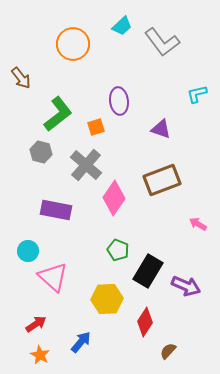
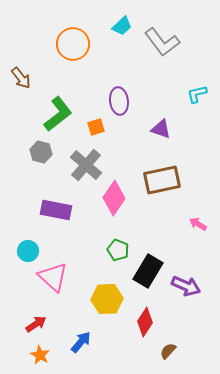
brown rectangle: rotated 9 degrees clockwise
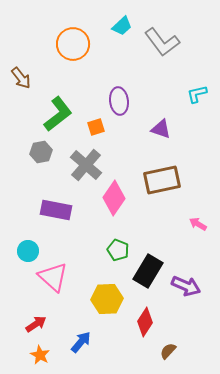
gray hexagon: rotated 25 degrees counterclockwise
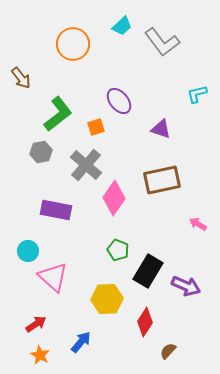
purple ellipse: rotated 32 degrees counterclockwise
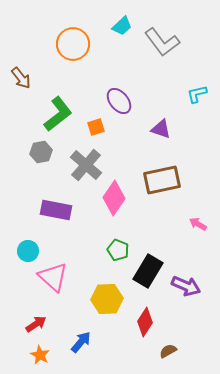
brown semicircle: rotated 18 degrees clockwise
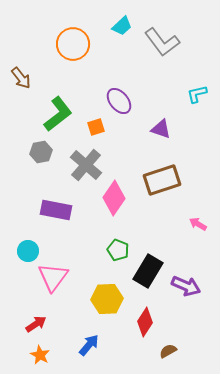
brown rectangle: rotated 6 degrees counterclockwise
pink triangle: rotated 24 degrees clockwise
blue arrow: moved 8 px right, 3 px down
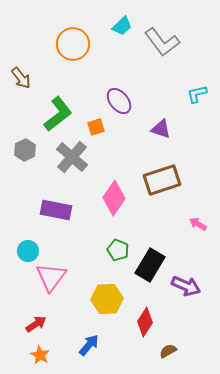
gray hexagon: moved 16 px left, 2 px up; rotated 15 degrees counterclockwise
gray cross: moved 14 px left, 8 px up
black rectangle: moved 2 px right, 6 px up
pink triangle: moved 2 px left
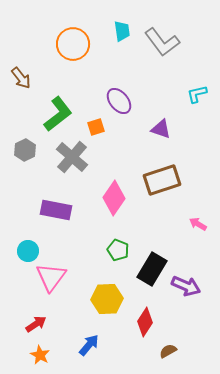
cyan trapezoid: moved 5 px down; rotated 55 degrees counterclockwise
black rectangle: moved 2 px right, 4 px down
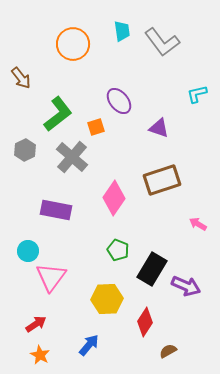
purple triangle: moved 2 px left, 1 px up
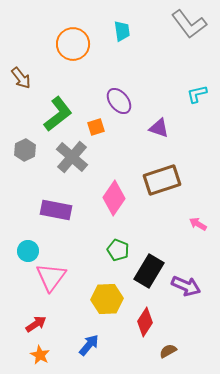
gray L-shape: moved 27 px right, 18 px up
black rectangle: moved 3 px left, 2 px down
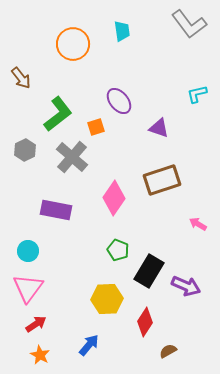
pink triangle: moved 23 px left, 11 px down
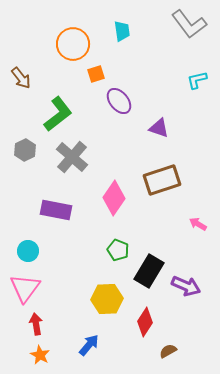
cyan L-shape: moved 14 px up
orange square: moved 53 px up
pink triangle: moved 3 px left
red arrow: rotated 65 degrees counterclockwise
